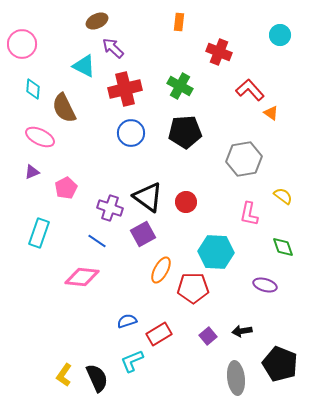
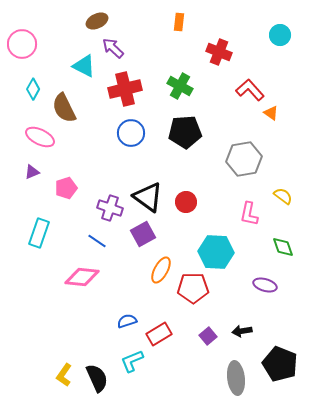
cyan diamond at (33, 89): rotated 25 degrees clockwise
pink pentagon at (66, 188): rotated 10 degrees clockwise
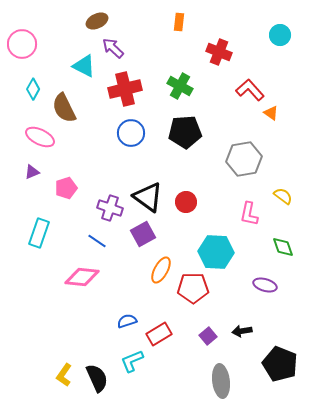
gray ellipse at (236, 378): moved 15 px left, 3 px down
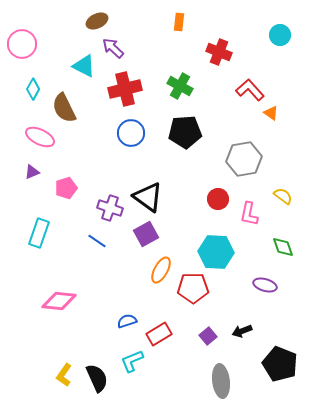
red circle at (186, 202): moved 32 px right, 3 px up
purple square at (143, 234): moved 3 px right
pink diamond at (82, 277): moved 23 px left, 24 px down
black arrow at (242, 331): rotated 12 degrees counterclockwise
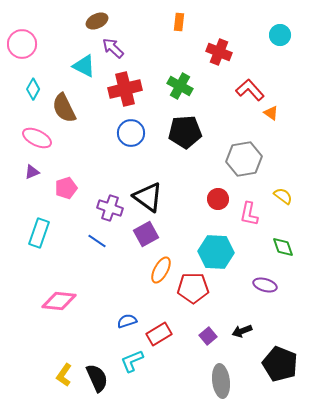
pink ellipse at (40, 137): moved 3 px left, 1 px down
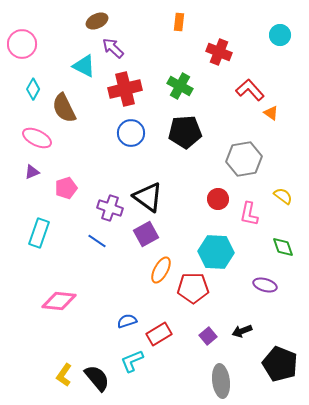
black semicircle at (97, 378): rotated 16 degrees counterclockwise
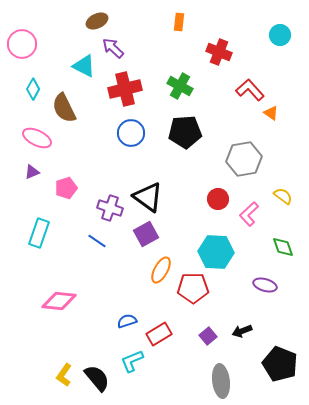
pink L-shape at (249, 214): rotated 35 degrees clockwise
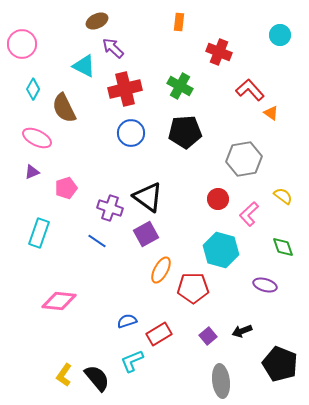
cyan hexagon at (216, 252): moved 5 px right, 2 px up; rotated 12 degrees clockwise
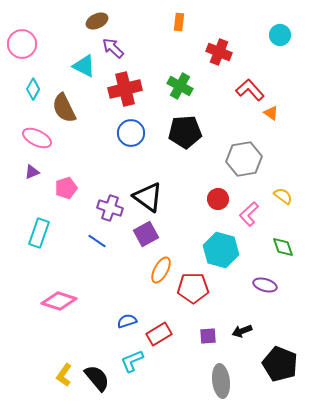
pink diamond at (59, 301): rotated 12 degrees clockwise
purple square at (208, 336): rotated 36 degrees clockwise
